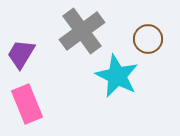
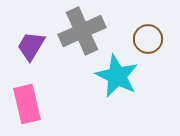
gray cross: rotated 12 degrees clockwise
purple trapezoid: moved 10 px right, 8 px up
pink rectangle: rotated 9 degrees clockwise
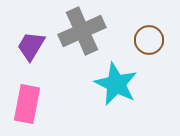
brown circle: moved 1 px right, 1 px down
cyan star: moved 1 px left, 8 px down
pink rectangle: rotated 24 degrees clockwise
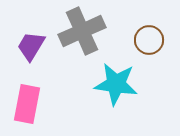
cyan star: rotated 18 degrees counterclockwise
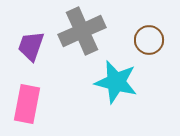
purple trapezoid: rotated 12 degrees counterclockwise
cyan star: moved 2 px up; rotated 6 degrees clockwise
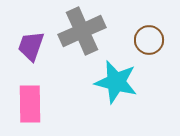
pink rectangle: moved 3 px right; rotated 12 degrees counterclockwise
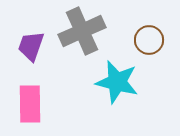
cyan star: moved 1 px right
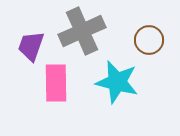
pink rectangle: moved 26 px right, 21 px up
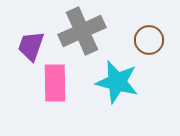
pink rectangle: moved 1 px left
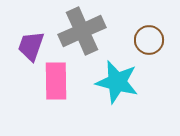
pink rectangle: moved 1 px right, 2 px up
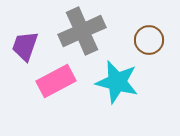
purple trapezoid: moved 6 px left
pink rectangle: rotated 63 degrees clockwise
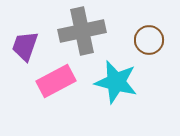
gray cross: rotated 12 degrees clockwise
cyan star: moved 1 px left
